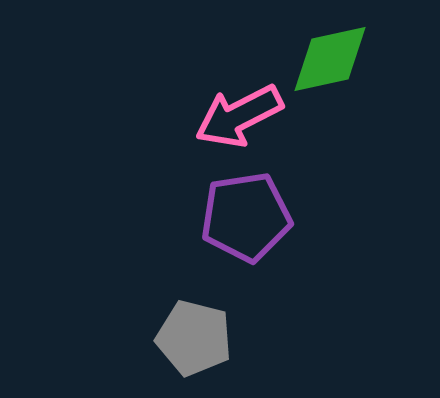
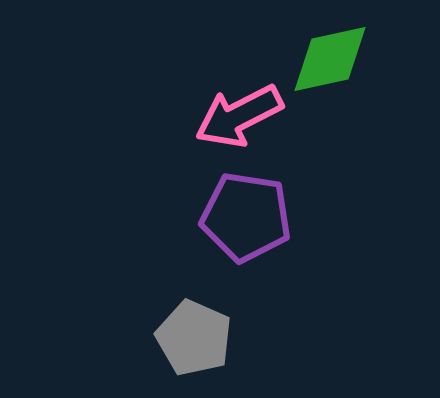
purple pentagon: rotated 18 degrees clockwise
gray pentagon: rotated 10 degrees clockwise
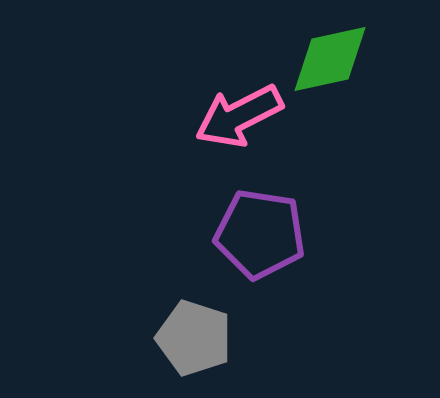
purple pentagon: moved 14 px right, 17 px down
gray pentagon: rotated 6 degrees counterclockwise
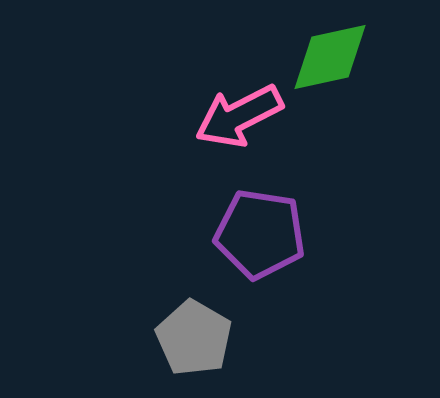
green diamond: moved 2 px up
gray pentagon: rotated 12 degrees clockwise
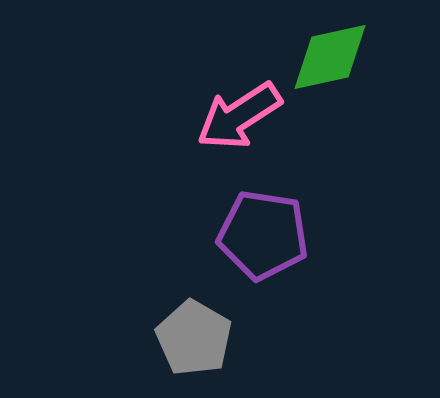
pink arrow: rotated 6 degrees counterclockwise
purple pentagon: moved 3 px right, 1 px down
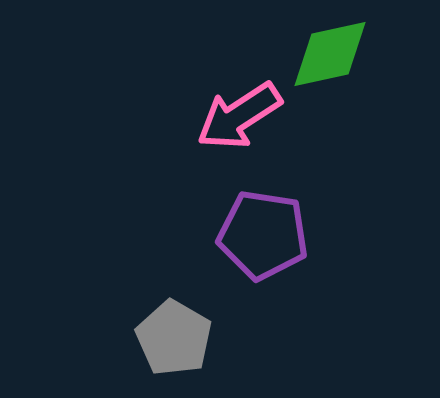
green diamond: moved 3 px up
gray pentagon: moved 20 px left
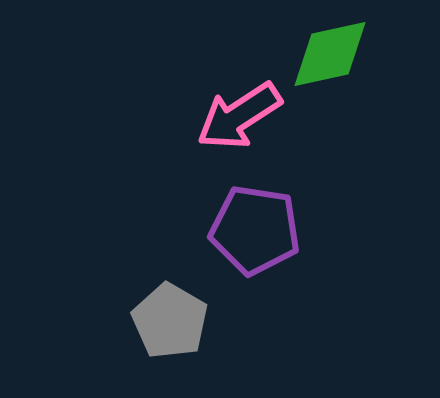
purple pentagon: moved 8 px left, 5 px up
gray pentagon: moved 4 px left, 17 px up
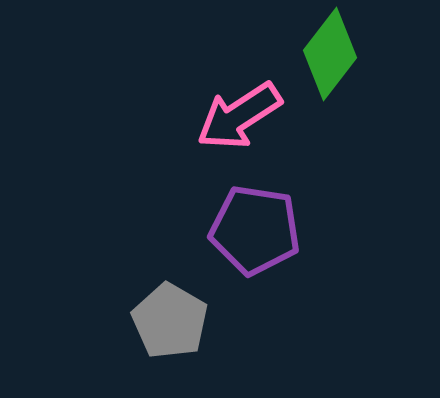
green diamond: rotated 40 degrees counterclockwise
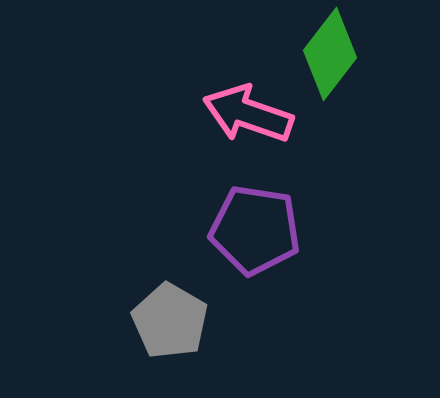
pink arrow: moved 9 px right, 2 px up; rotated 52 degrees clockwise
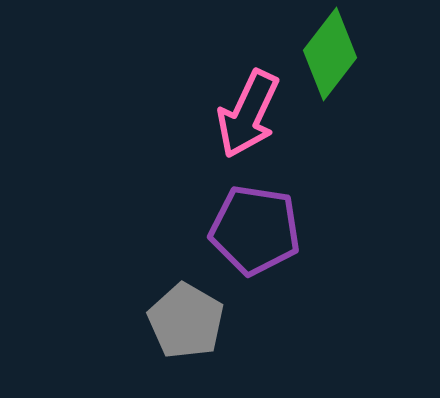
pink arrow: rotated 84 degrees counterclockwise
gray pentagon: moved 16 px right
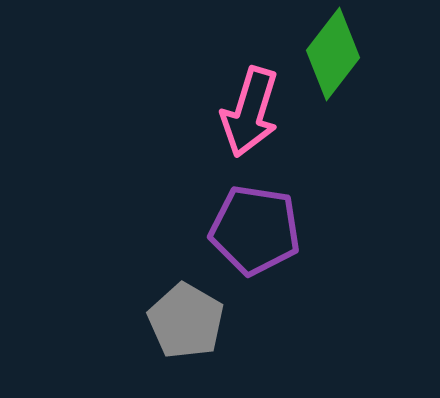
green diamond: moved 3 px right
pink arrow: moved 2 px right, 2 px up; rotated 8 degrees counterclockwise
